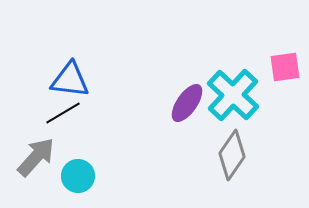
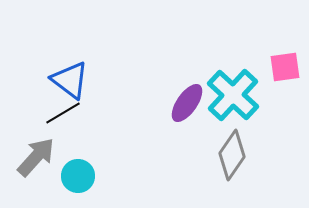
blue triangle: rotated 30 degrees clockwise
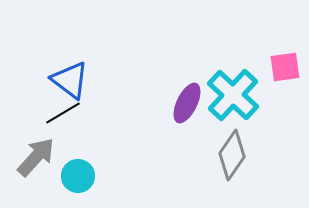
purple ellipse: rotated 9 degrees counterclockwise
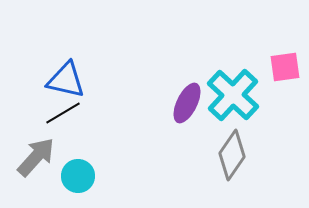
blue triangle: moved 4 px left; rotated 24 degrees counterclockwise
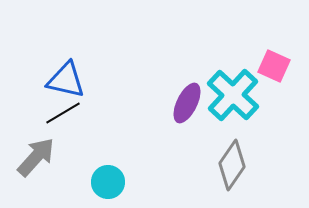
pink square: moved 11 px left, 1 px up; rotated 32 degrees clockwise
gray diamond: moved 10 px down
cyan circle: moved 30 px right, 6 px down
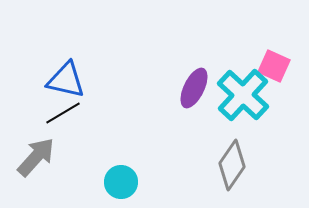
cyan cross: moved 10 px right
purple ellipse: moved 7 px right, 15 px up
cyan circle: moved 13 px right
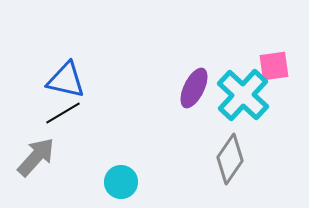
pink square: rotated 32 degrees counterclockwise
gray diamond: moved 2 px left, 6 px up
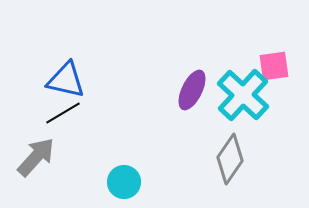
purple ellipse: moved 2 px left, 2 px down
cyan circle: moved 3 px right
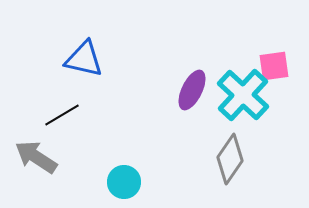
blue triangle: moved 18 px right, 21 px up
black line: moved 1 px left, 2 px down
gray arrow: rotated 99 degrees counterclockwise
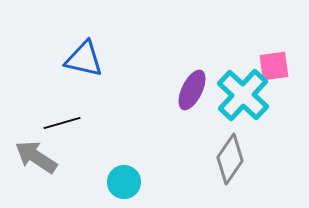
black line: moved 8 px down; rotated 15 degrees clockwise
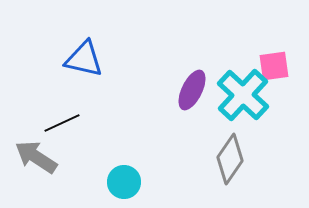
black line: rotated 9 degrees counterclockwise
